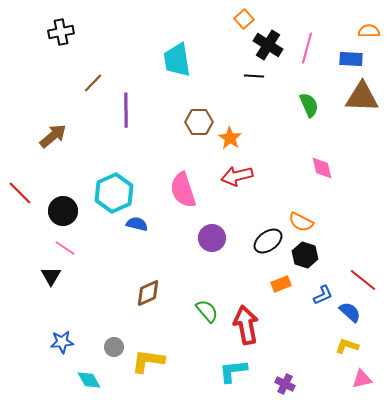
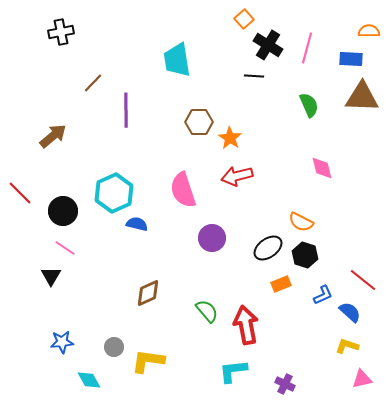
black ellipse at (268, 241): moved 7 px down
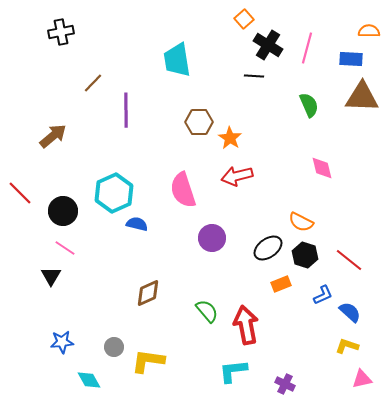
red line at (363, 280): moved 14 px left, 20 px up
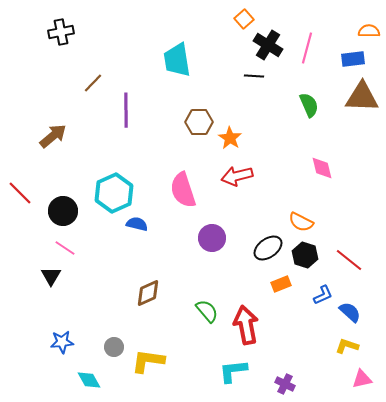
blue rectangle at (351, 59): moved 2 px right; rotated 10 degrees counterclockwise
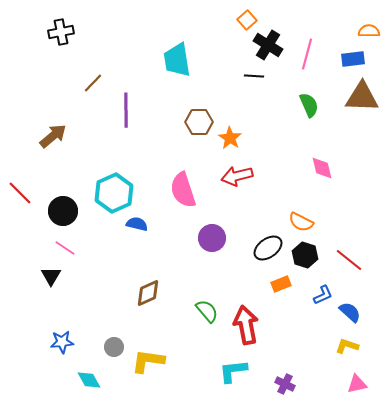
orange square at (244, 19): moved 3 px right, 1 px down
pink line at (307, 48): moved 6 px down
pink triangle at (362, 379): moved 5 px left, 5 px down
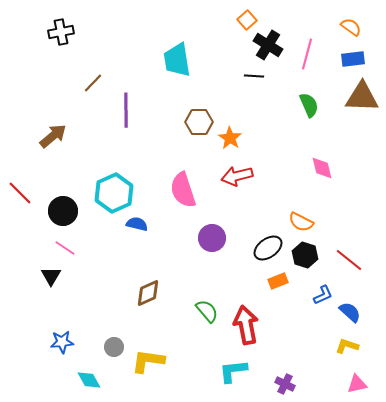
orange semicircle at (369, 31): moved 18 px left, 4 px up; rotated 35 degrees clockwise
orange rectangle at (281, 284): moved 3 px left, 3 px up
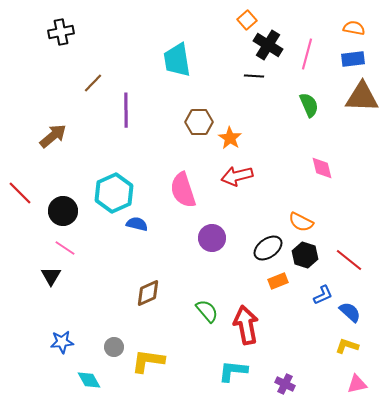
orange semicircle at (351, 27): moved 3 px right, 1 px down; rotated 25 degrees counterclockwise
cyan L-shape at (233, 371): rotated 12 degrees clockwise
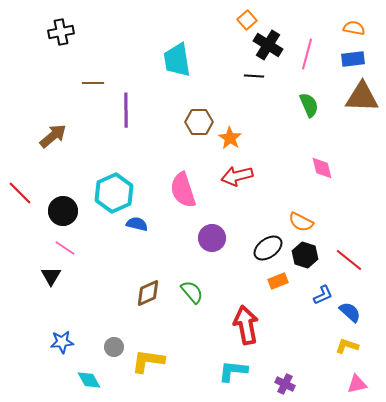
brown line at (93, 83): rotated 45 degrees clockwise
green semicircle at (207, 311): moved 15 px left, 19 px up
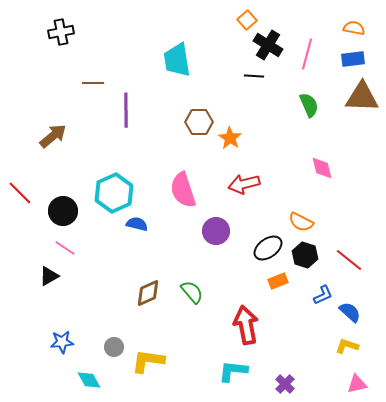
red arrow at (237, 176): moved 7 px right, 8 px down
purple circle at (212, 238): moved 4 px right, 7 px up
black triangle at (51, 276): moved 2 px left; rotated 30 degrees clockwise
purple cross at (285, 384): rotated 18 degrees clockwise
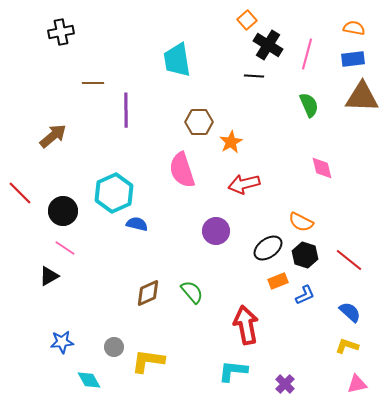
orange star at (230, 138): moved 1 px right, 4 px down; rotated 10 degrees clockwise
pink semicircle at (183, 190): moved 1 px left, 20 px up
blue L-shape at (323, 295): moved 18 px left
